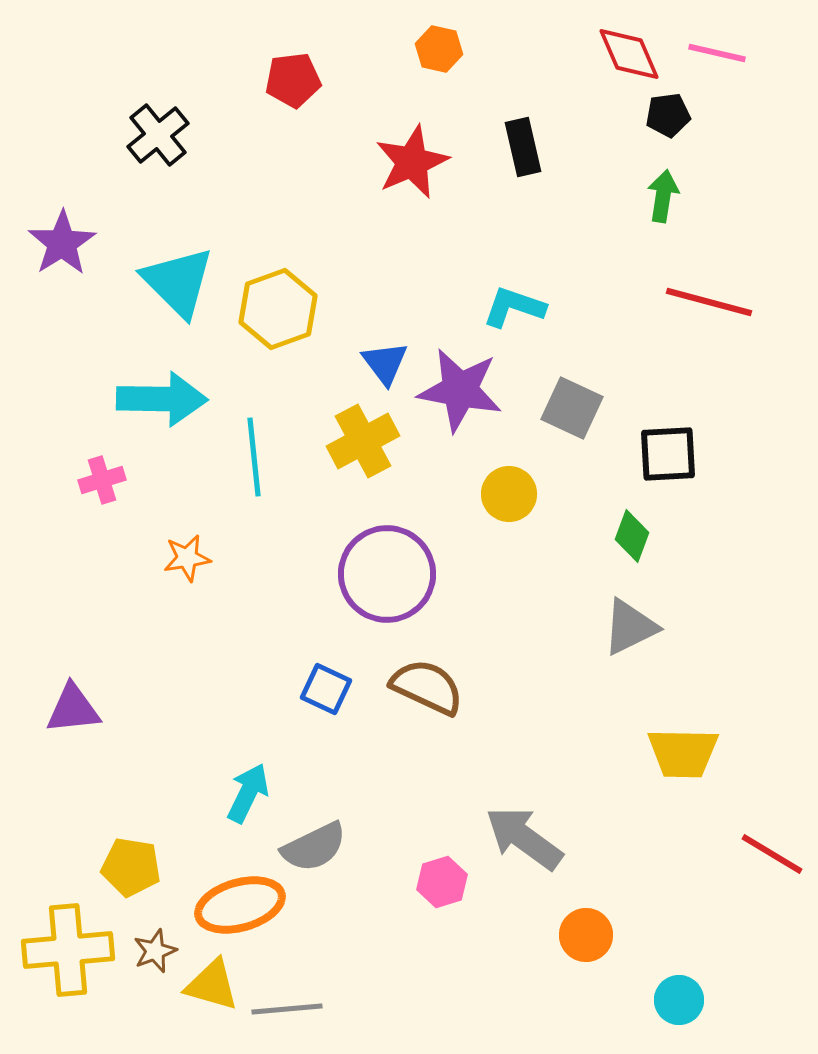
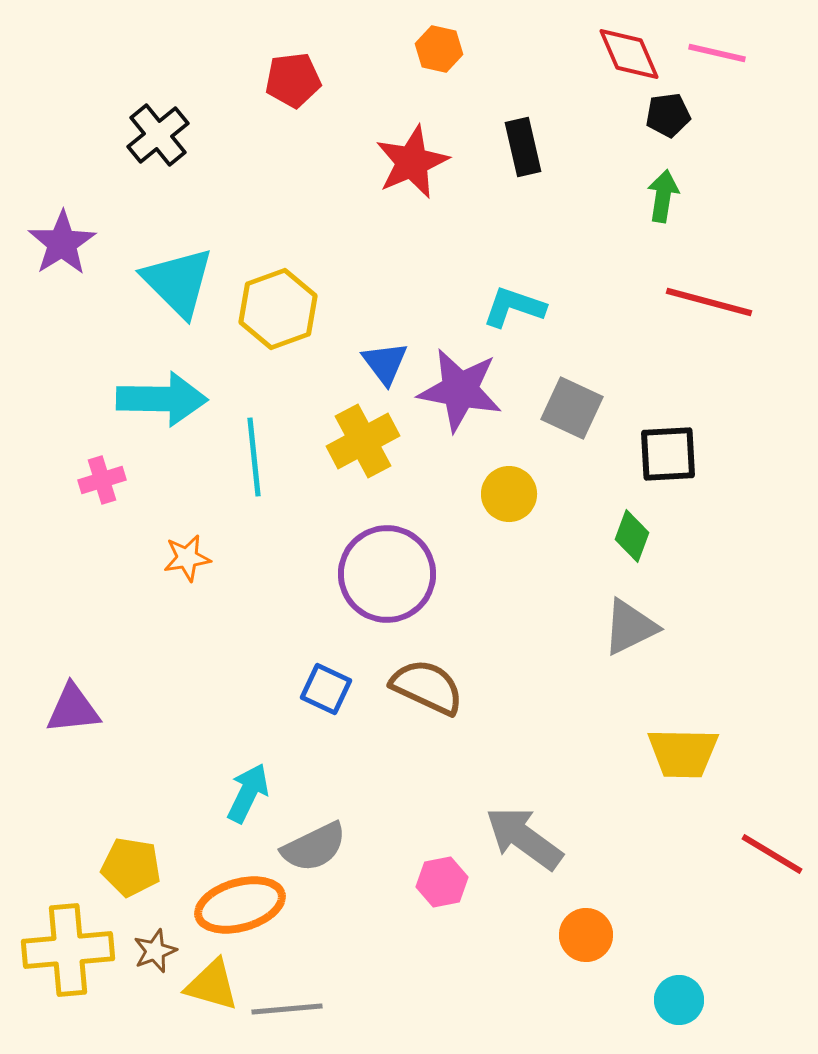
pink hexagon at (442, 882): rotated 6 degrees clockwise
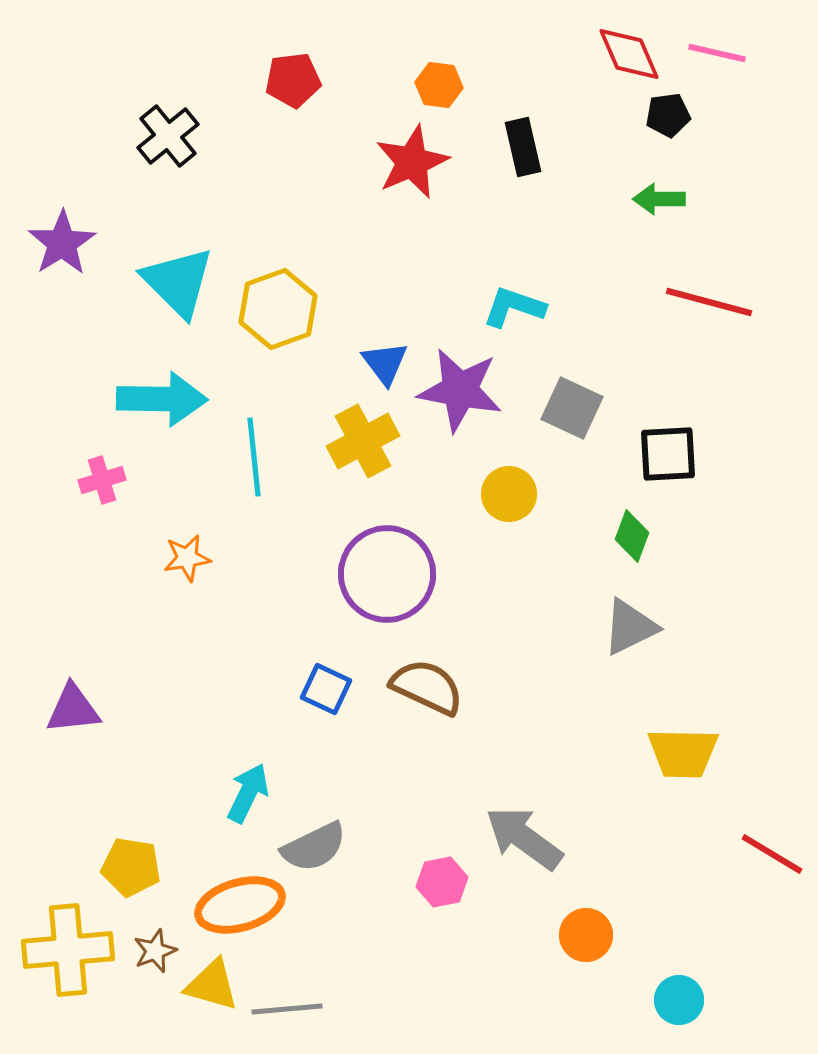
orange hexagon at (439, 49): moved 36 px down; rotated 6 degrees counterclockwise
black cross at (158, 135): moved 10 px right, 1 px down
green arrow at (663, 196): moved 4 px left, 3 px down; rotated 99 degrees counterclockwise
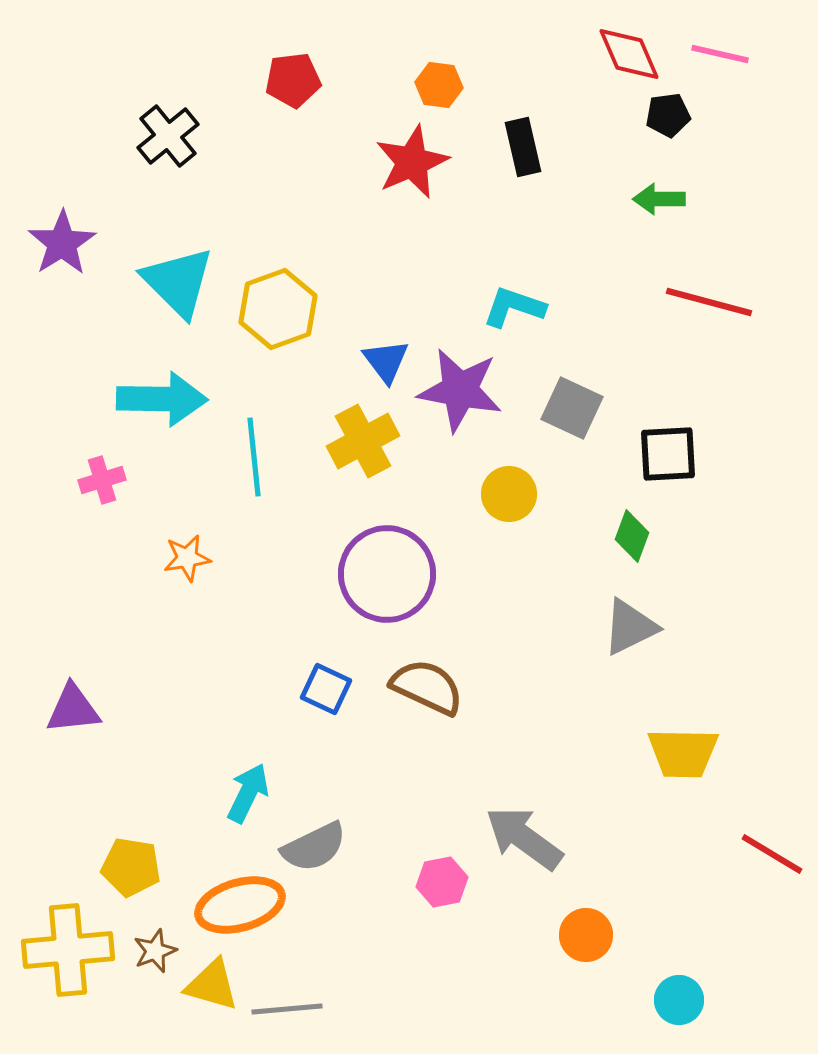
pink line at (717, 53): moved 3 px right, 1 px down
blue triangle at (385, 363): moved 1 px right, 2 px up
